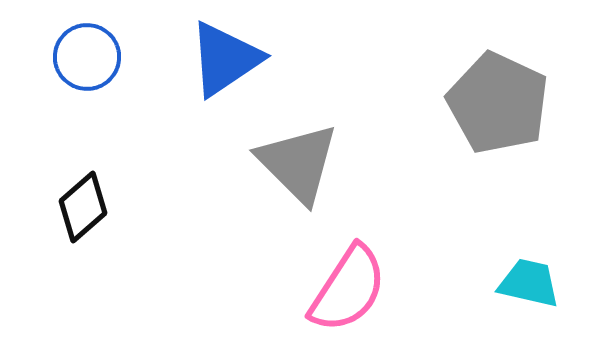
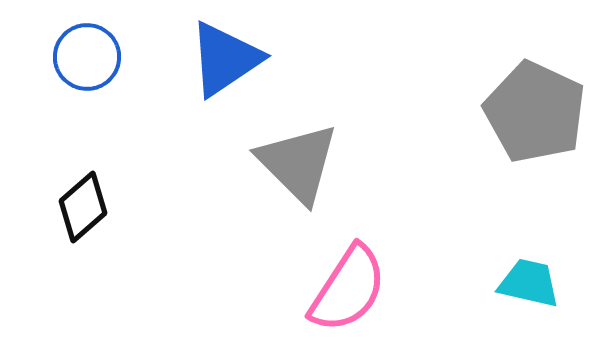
gray pentagon: moved 37 px right, 9 px down
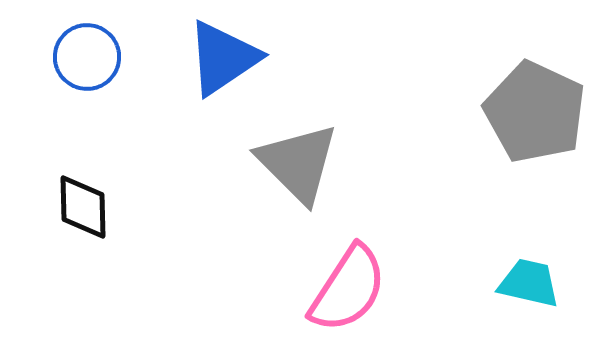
blue triangle: moved 2 px left, 1 px up
black diamond: rotated 50 degrees counterclockwise
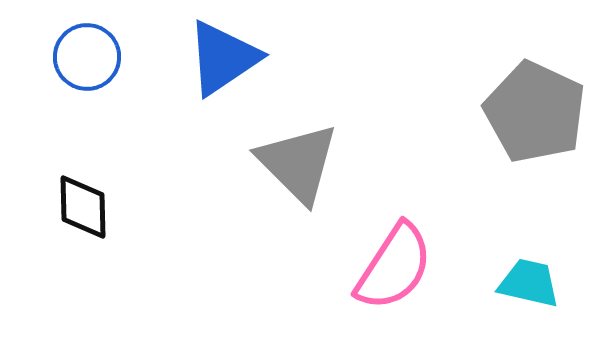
pink semicircle: moved 46 px right, 22 px up
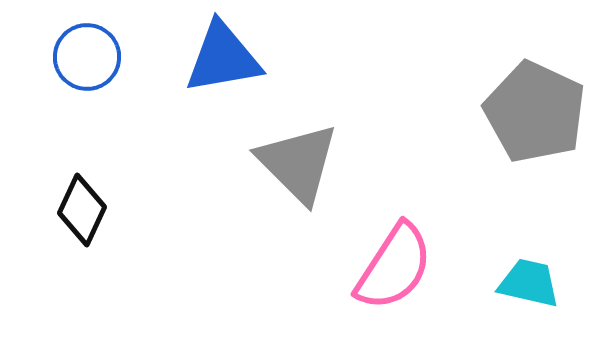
blue triangle: rotated 24 degrees clockwise
black diamond: moved 1 px left, 3 px down; rotated 26 degrees clockwise
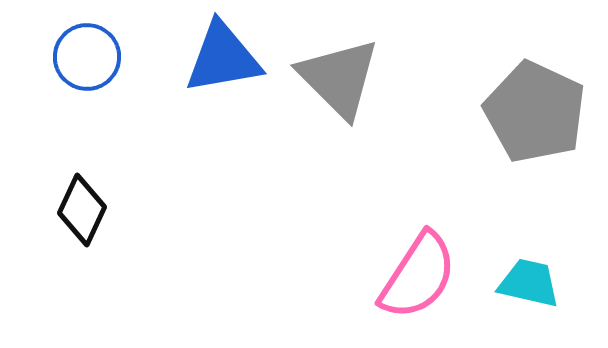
gray triangle: moved 41 px right, 85 px up
pink semicircle: moved 24 px right, 9 px down
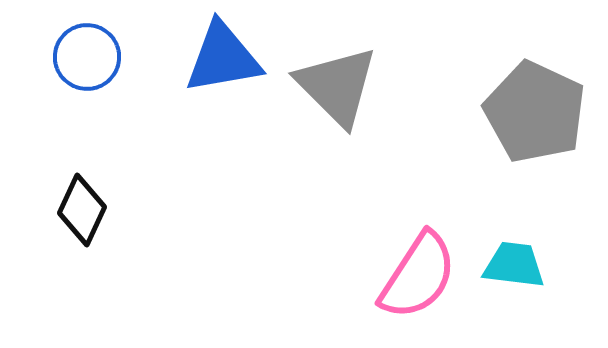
gray triangle: moved 2 px left, 8 px down
cyan trapezoid: moved 15 px left, 18 px up; rotated 6 degrees counterclockwise
